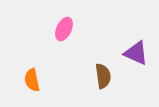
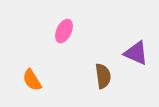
pink ellipse: moved 2 px down
orange semicircle: rotated 20 degrees counterclockwise
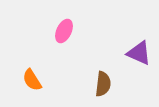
purple triangle: moved 3 px right
brown semicircle: moved 8 px down; rotated 15 degrees clockwise
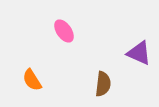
pink ellipse: rotated 60 degrees counterclockwise
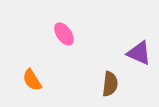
pink ellipse: moved 3 px down
brown semicircle: moved 7 px right
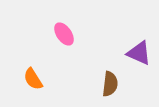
orange semicircle: moved 1 px right, 1 px up
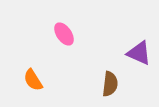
orange semicircle: moved 1 px down
